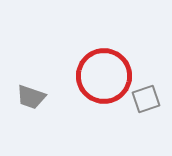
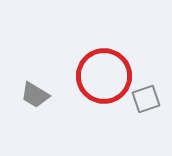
gray trapezoid: moved 4 px right, 2 px up; rotated 12 degrees clockwise
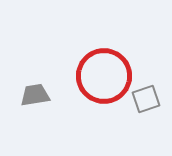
gray trapezoid: rotated 140 degrees clockwise
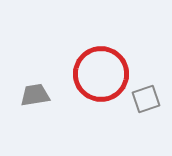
red circle: moved 3 px left, 2 px up
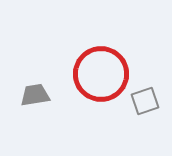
gray square: moved 1 px left, 2 px down
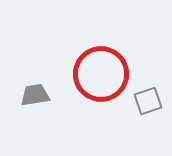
gray square: moved 3 px right
